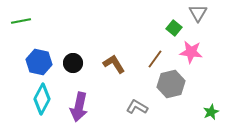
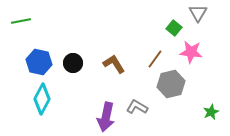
purple arrow: moved 27 px right, 10 px down
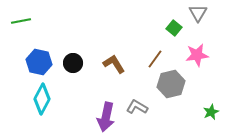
pink star: moved 6 px right, 3 px down; rotated 15 degrees counterclockwise
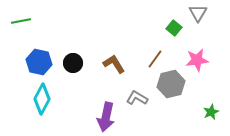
pink star: moved 5 px down
gray L-shape: moved 9 px up
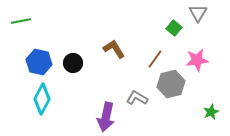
brown L-shape: moved 15 px up
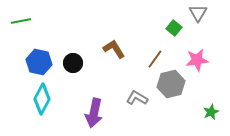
purple arrow: moved 12 px left, 4 px up
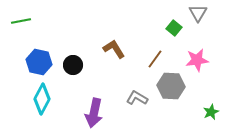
black circle: moved 2 px down
gray hexagon: moved 2 px down; rotated 16 degrees clockwise
